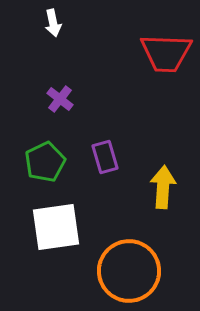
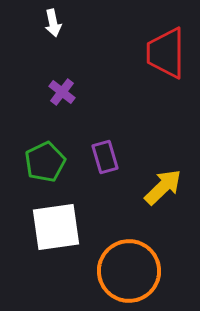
red trapezoid: rotated 88 degrees clockwise
purple cross: moved 2 px right, 7 px up
yellow arrow: rotated 42 degrees clockwise
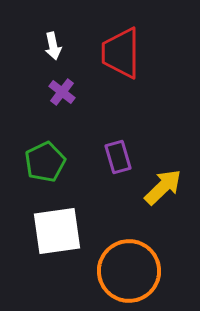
white arrow: moved 23 px down
red trapezoid: moved 45 px left
purple rectangle: moved 13 px right
white square: moved 1 px right, 4 px down
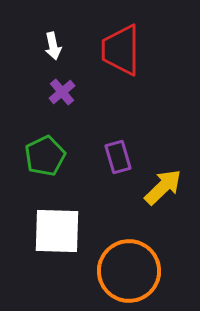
red trapezoid: moved 3 px up
purple cross: rotated 12 degrees clockwise
green pentagon: moved 6 px up
white square: rotated 10 degrees clockwise
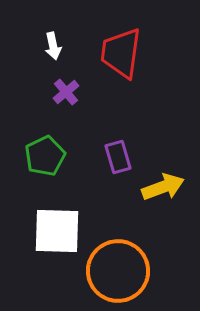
red trapezoid: moved 3 px down; rotated 8 degrees clockwise
purple cross: moved 4 px right
yellow arrow: rotated 24 degrees clockwise
orange circle: moved 11 px left
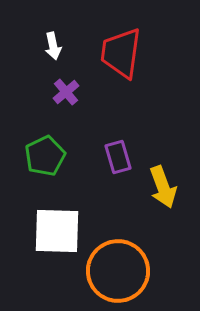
yellow arrow: rotated 90 degrees clockwise
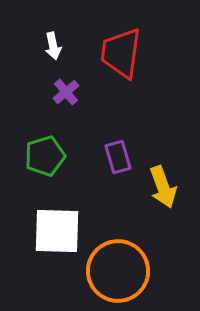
green pentagon: rotated 9 degrees clockwise
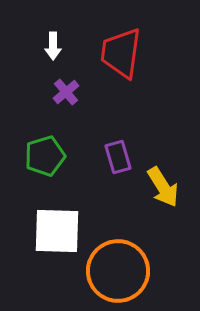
white arrow: rotated 12 degrees clockwise
yellow arrow: rotated 12 degrees counterclockwise
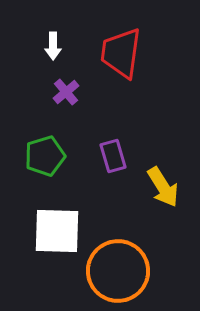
purple rectangle: moved 5 px left, 1 px up
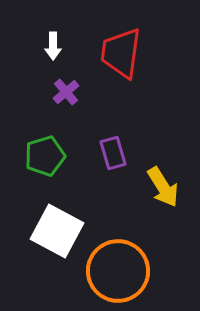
purple rectangle: moved 3 px up
white square: rotated 26 degrees clockwise
